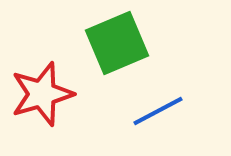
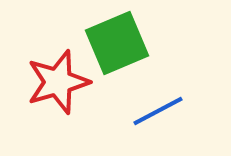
red star: moved 16 px right, 12 px up
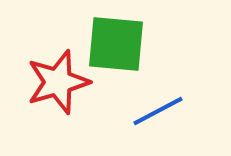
green square: moved 1 px left, 1 px down; rotated 28 degrees clockwise
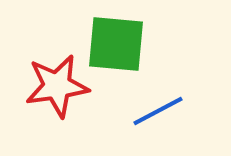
red star: moved 1 px left, 4 px down; rotated 8 degrees clockwise
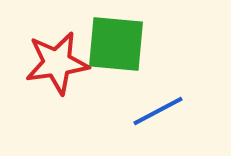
red star: moved 23 px up
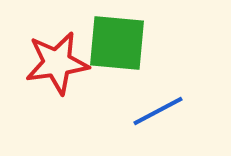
green square: moved 1 px right, 1 px up
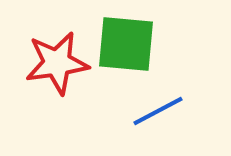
green square: moved 9 px right, 1 px down
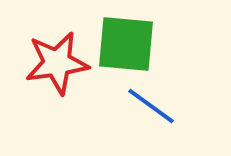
blue line: moved 7 px left, 5 px up; rotated 64 degrees clockwise
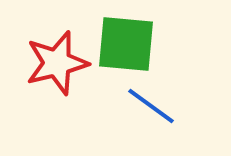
red star: rotated 6 degrees counterclockwise
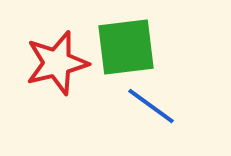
green square: moved 3 px down; rotated 12 degrees counterclockwise
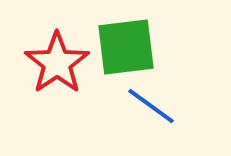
red star: rotated 20 degrees counterclockwise
